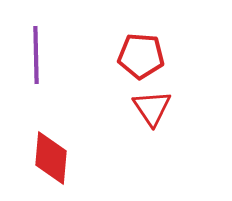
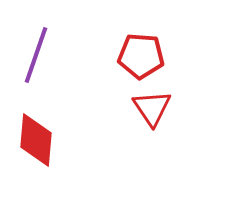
purple line: rotated 20 degrees clockwise
red diamond: moved 15 px left, 18 px up
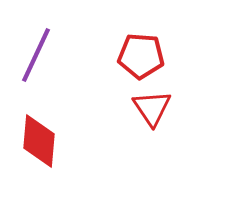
purple line: rotated 6 degrees clockwise
red diamond: moved 3 px right, 1 px down
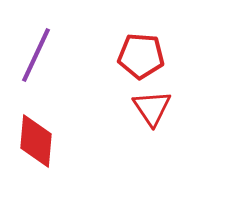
red diamond: moved 3 px left
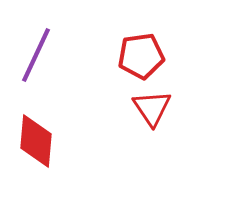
red pentagon: rotated 12 degrees counterclockwise
